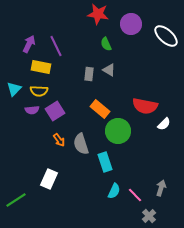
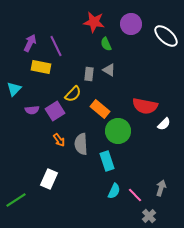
red star: moved 4 px left, 8 px down
purple arrow: moved 1 px right, 1 px up
yellow semicircle: moved 34 px right, 3 px down; rotated 48 degrees counterclockwise
gray semicircle: rotated 15 degrees clockwise
cyan rectangle: moved 2 px right, 1 px up
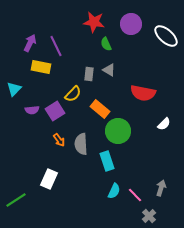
red semicircle: moved 2 px left, 13 px up
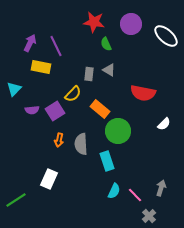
orange arrow: rotated 48 degrees clockwise
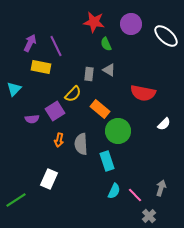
purple semicircle: moved 9 px down
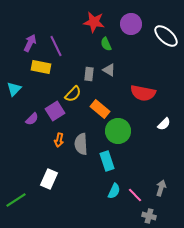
purple semicircle: rotated 40 degrees counterclockwise
gray cross: rotated 32 degrees counterclockwise
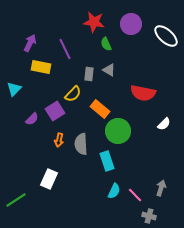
purple line: moved 9 px right, 3 px down
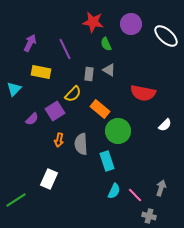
red star: moved 1 px left
yellow rectangle: moved 5 px down
white semicircle: moved 1 px right, 1 px down
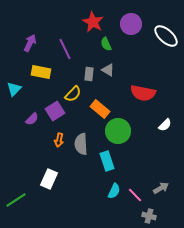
red star: rotated 20 degrees clockwise
gray triangle: moved 1 px left
gray arrow: rotated 42 degrees clockwise
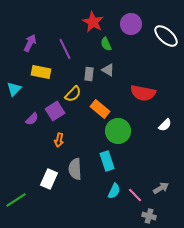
gray semicircle: moved 6 px left, 25 px down
